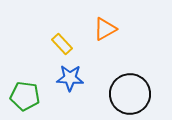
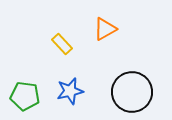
blue star: moved 13 px down; rotated 16 degrees counterclockwise
black circle: moved 2 px right, 2 px up
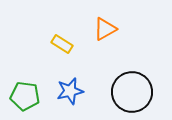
yellow rectangle: rotated 15 degrees counterclockwise
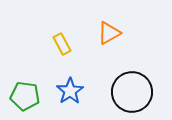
orange triangle: moved 4 px right, 4 px down
yellow rectangle: rotated 30 degrees clockwise
blue star: rotated 20 degrees counterclockwise
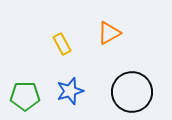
blue star: rotated 16 degrees clockwise
green pentagon: rotated 8 degrees counterclockwise
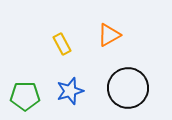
orange triangle: moved 2 px down
black circle: moved 4 px left, 4 px up
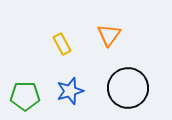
orange triangle: rotated 25 degrees counterclockwise
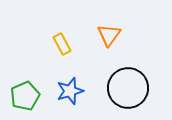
green pentagon: rotated 24 degrees counterclockwise
